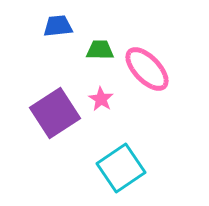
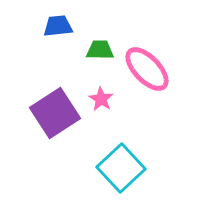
cyan square: rotated 9 degrees counterclockwise
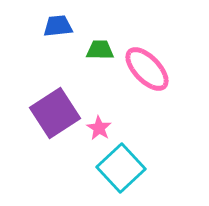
pink star: moved 2 px left, 29 px down
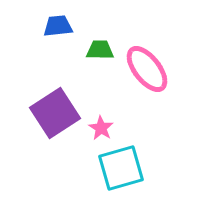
pink ellipse: rotated 6 degrees clockwise
pink star: moved 2 px right
cyan square: rotated 27 degrees clockwise
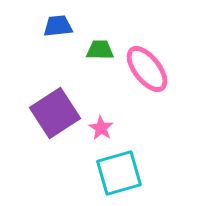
cyan square: moved 2 px left, 5 px down
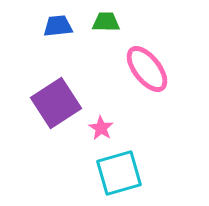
green trapezoid: moved 6 px right, 28 px up
purple square: moved 1 px right, 10 px up
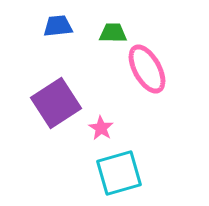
green trapezoid: moved 7 px right, 11 px down
pink ellipse: rotated 9 degrees clockwise
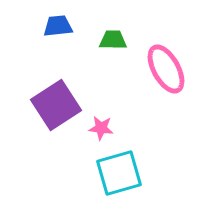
green trapezoid: moved 7 px down
pink ellipse: moved 19 px right
purple square: moved 2 px down
pink star: rotated 25 degrees counterclockwise
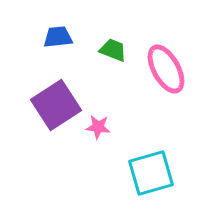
blue trapezoid: moved 11 px down
green trapezoid: moved 10 px down; rotated 20 degrees clockwise
pink star: moved 3 px left, 1 px up
cyan square: moved 32 px right
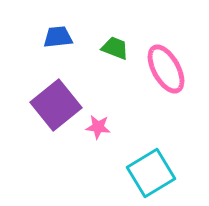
green trapezoid: moved 2 px right, 2 px up
purple square: rotated 6 degrees counterclockwise
cyan square: rotated 15 degrees counterclockwise
